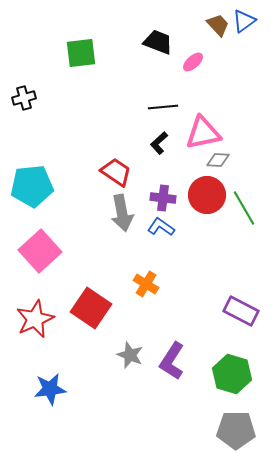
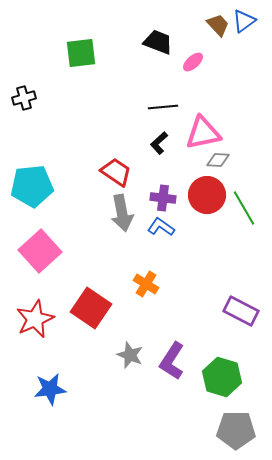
green hexagon: moved 10 px left, 3 px down
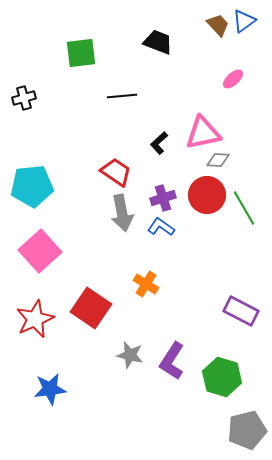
pink ellipse: moved 40 px right, 17 px down
black line: moved 41 px left, 11 px up
purple cross: rotated 25 degrees counterclockwise
gray star: rotated 8 degrees counterclockwise
gray pentagon: moved 11 px right; rotated 15 degrees counterclockwise
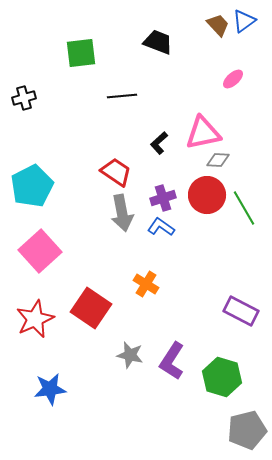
cyan pentagon: rotated 21 degrees counterclockwise
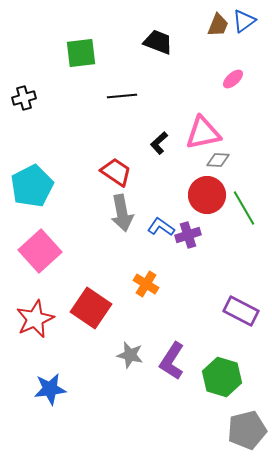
brown trapezoid: rotated 65 degrees clockwise
purple cross: moved 25 px right, 37 px down
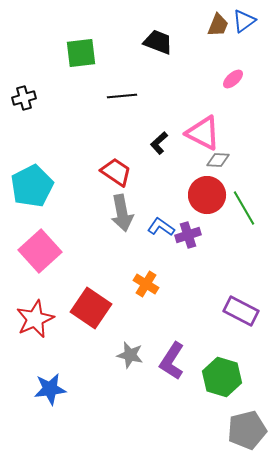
pink triangle: rotated 39 degrees clockwise
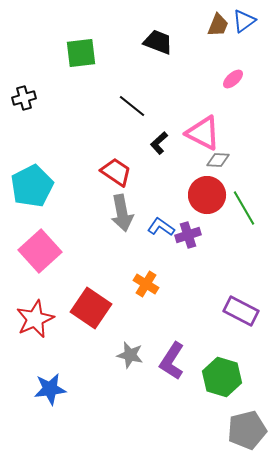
black line: moved 10 px right, 10 px down; rotated 44 degrees clockwise
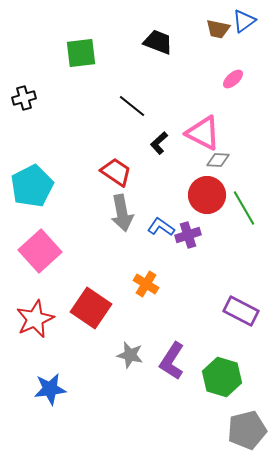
brown trapezoid: moved 4 px down; rotated 80 degrees clockwise
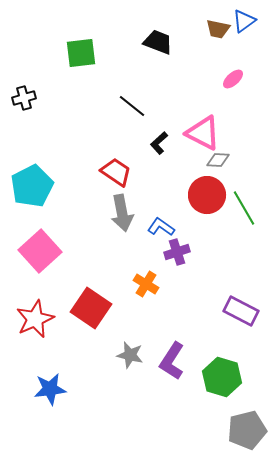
purple cross: moved 11 px left, 17 px down
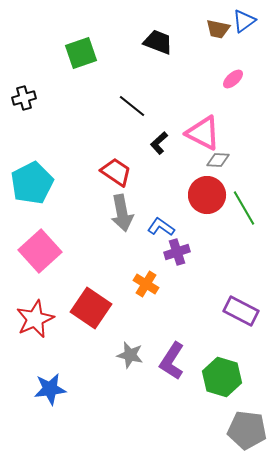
green square: rotated 12 degrees counterclockwise
cyan pentagon: moved 3 px up
gray pentagon: rotated 21 degrees clockwise
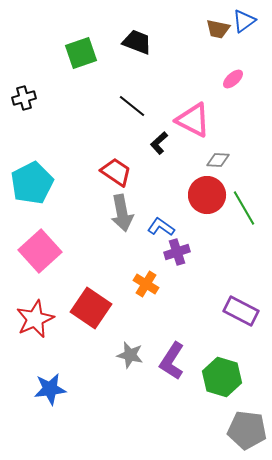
black trapezoid: moved 21 px left
pink triangle: moved 10 px left, 13 px up
